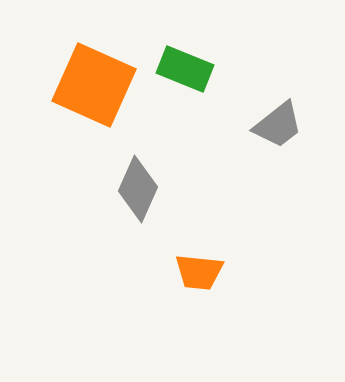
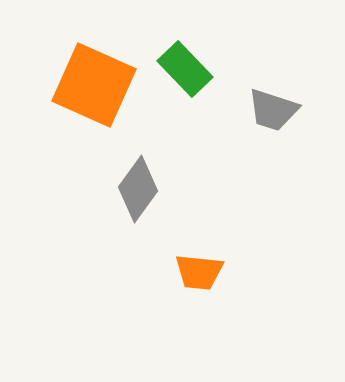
green rectangle: rotated 24 degrees clockwise
gray trapezoid: moved 5 px left, 15 px up; rotated 56 degrees clockwise
gray diamond: rotated 12 degrees clockwise
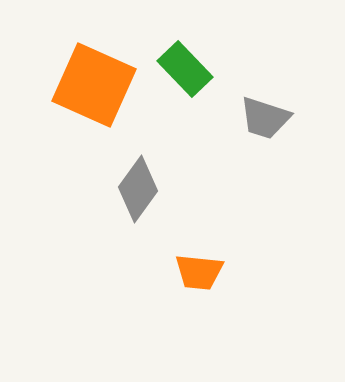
gray trapezoid: moved 8 px left, 8 px down
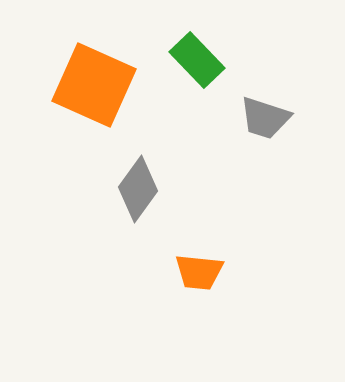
green rectangle: moved 12 px right, 9 px up
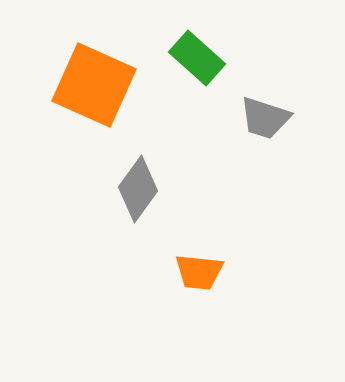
green rectangle: moved 2 px up; rotated 4 degrees counterclockwise
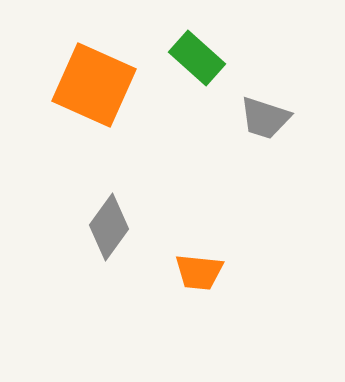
gray diamond: moved 29 px left, 38 px down
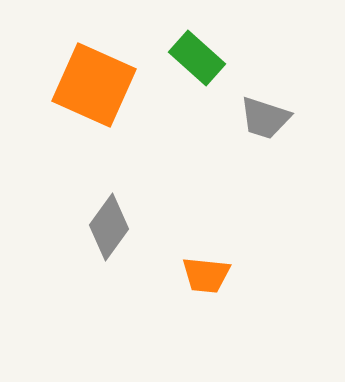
orange trapezoid: moved 7 px right, 3 px down
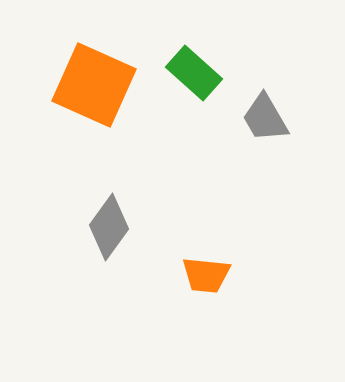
green rectangle: moved 3 px left, 15 px down
gray trapezoid: rotated 42 degrees clockwise
